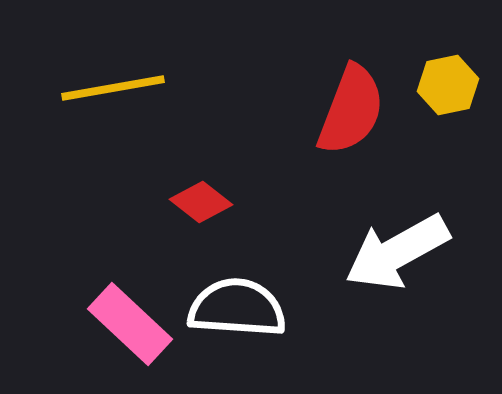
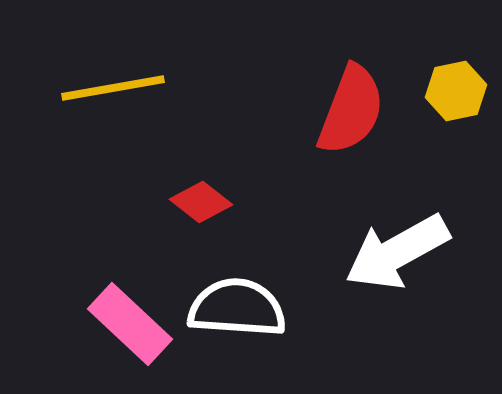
yellow hexagon: moved 8 px right, 6 px down
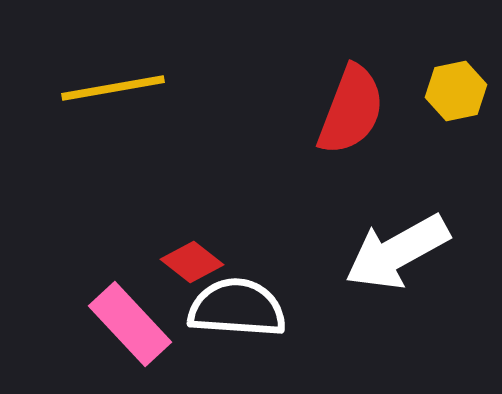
red diamond: moved 9 px left, 60 px down
pink rectangle: rotated 4 degrees clockwise
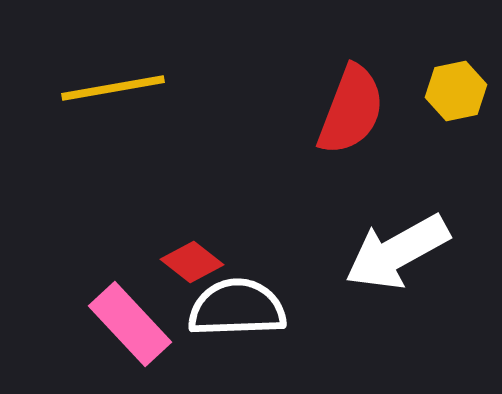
white semicircle: rotated 6 degrees counterclockwise
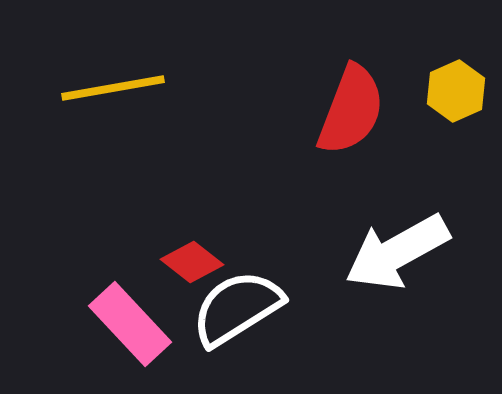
yellow hexagon: rotated 12 degrees counterclockwise
white semicircle: rotated 30 degrees counterclockwise
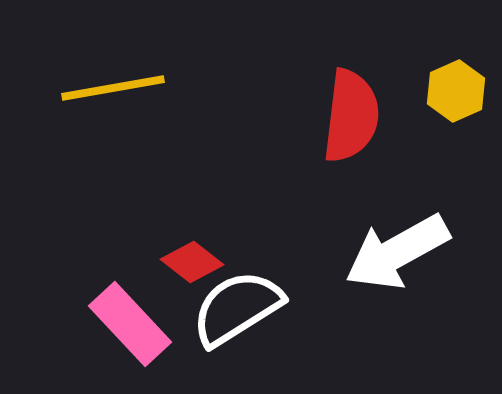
red semicircle: moved 6 px down; rotated 14 degrees counterclockwise
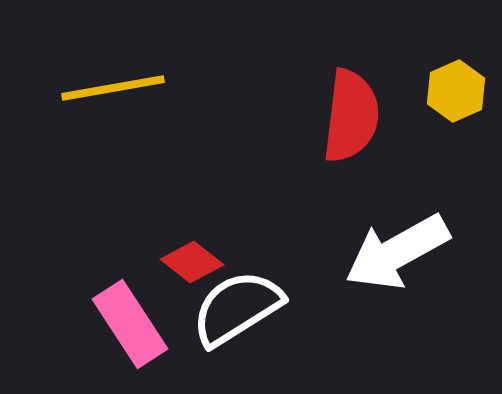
pink rectangle: rotated 10 degrees clockwise
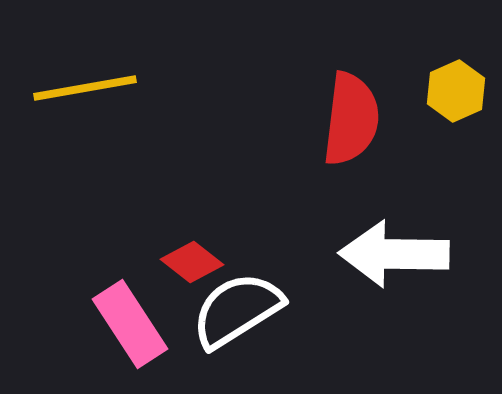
yellow line: moved 28 px left
red semicircle: moved 3 px down
white arrow: moved 3 px left, 2 px down; rotated 30 degrees clockwise
white semicircle: moved 2 px down
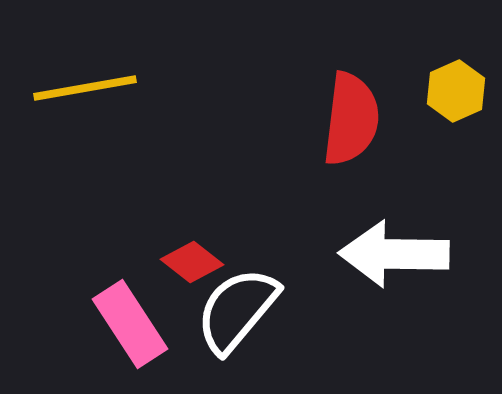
white semicircle: rotated 18 degrees counterclockwise
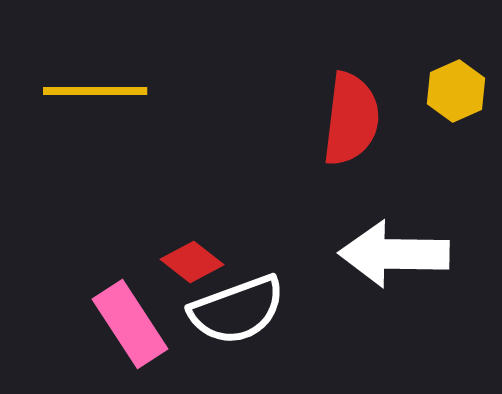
yellow line: moved 10 px right, 3 px down; rotated 10 degrees clockwise
white semicircle: rotated 150 degrees counterclockwise
